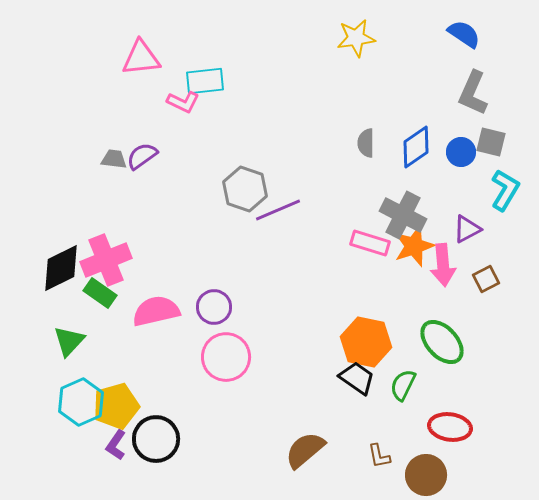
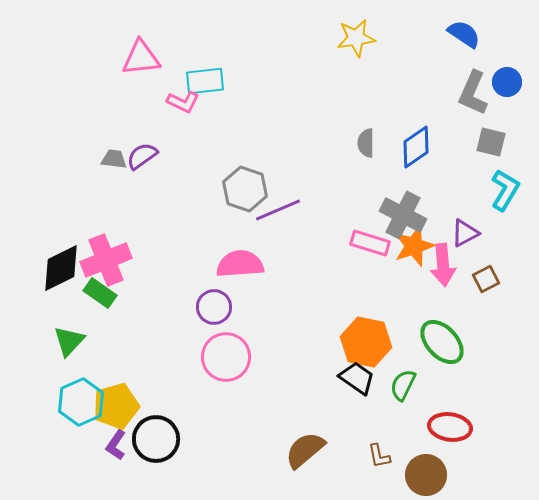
blue circle: moved 46 px right, 70 px up
purple triangle: moved 2 px left, 4 px down
pink semicircle: moved 84 px right, 47 px up; rotated 9 degrees clockwise
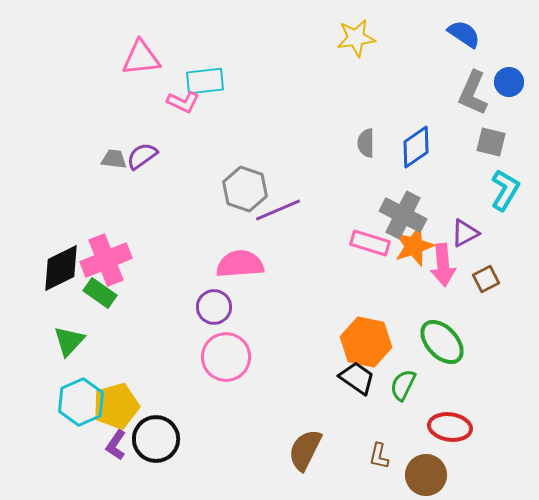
blue circle: moved 2 px right
brown semicircle: rotated 24 degrees counterclockwise
brown L-shape: rotated 24 degrees clockwise
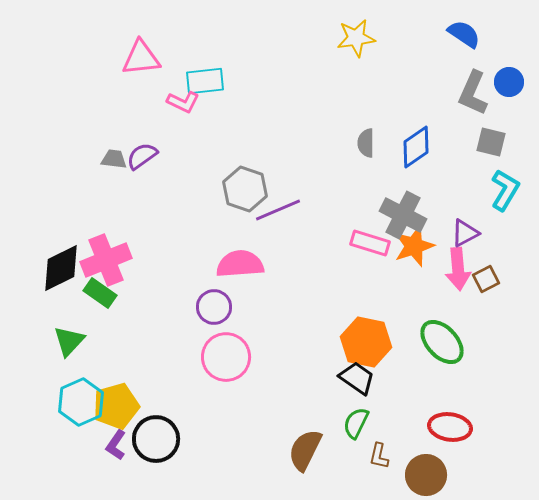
pink arrow: moved 15 px right, 4 px down
green semicircle: moved 47 px left, 38 px down
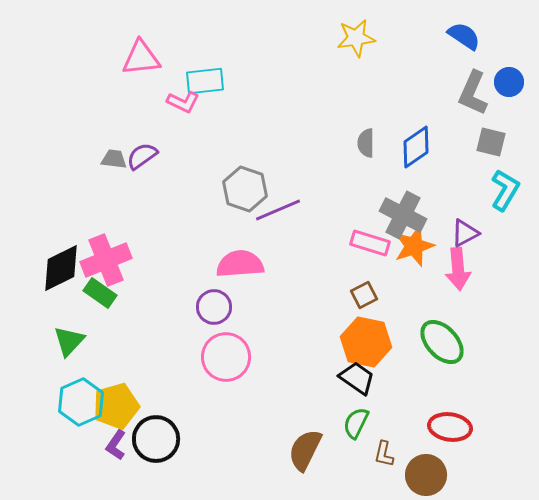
blue semicircle: moved 2 px down
brown square: moved 122 px left, 16 px down
brown L-shape: moved 5 px right, 2 px up
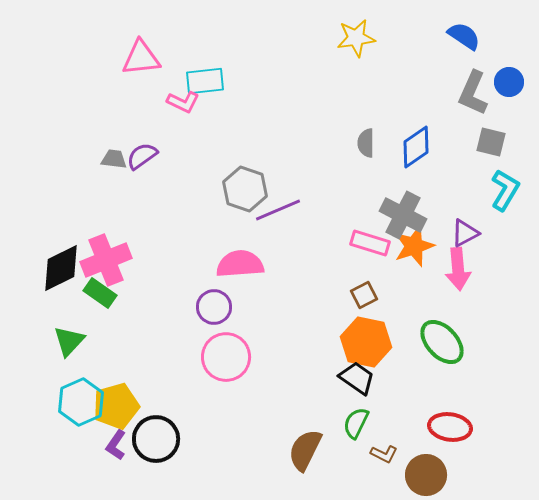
brown L-shape: rotated 76 degrees counterclockwise
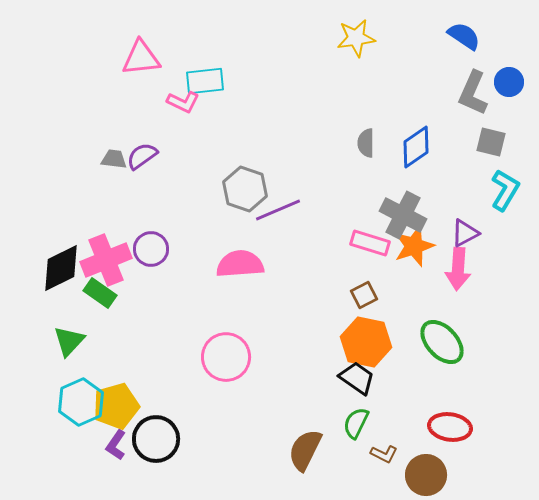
pink arrow: rotated 9 degrees clockwise
purple circle: moved 63 px left, 58 px up
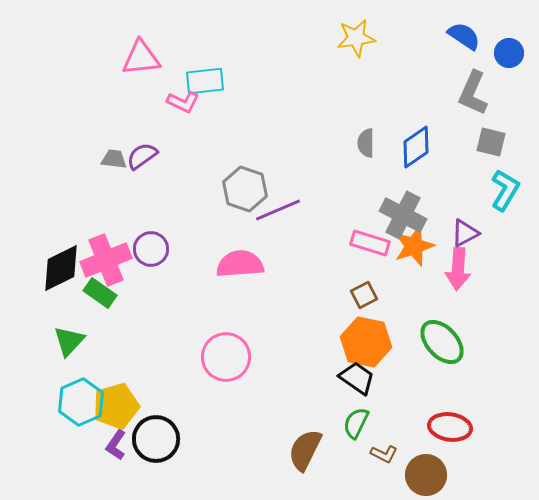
blue circle: moved 29 px up
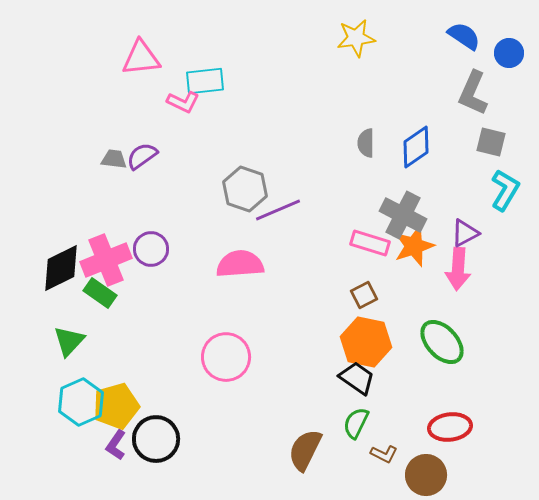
red ellipse: rotated 15 degrees counterclockwise
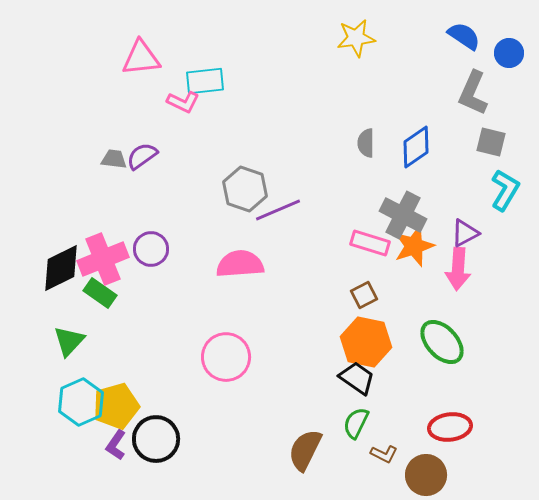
pink cross: moved 3 px left, 1 px up
